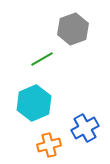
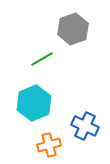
blue cross: moved 2 px up; rotated 36 degrees counterclockwise
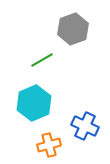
green line: moved 1 px down
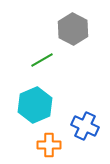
gray hexagon: rotated 12 degrees counterclockwise
cyan hexagon: moved 1 px right, 2 px down
orange cross: rotated 15 degrees clockwise
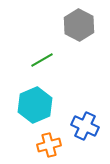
gray hexagon: moved 6 px right, 4 px up
orange cross: rotated 15 degrees counterclockwise
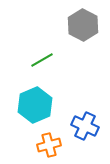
gray hexagon: moved 4 px right
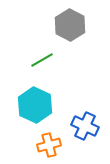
gray hexagon: moved 13 px left
cyan hexagon: rotated 12 degrees counterclockwise
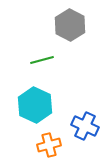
green line: rotated 15 degrees clockwise
